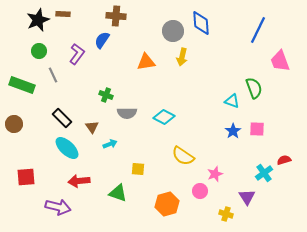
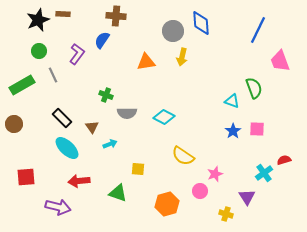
green rectangle: rotated 50 degrees counterclockwise
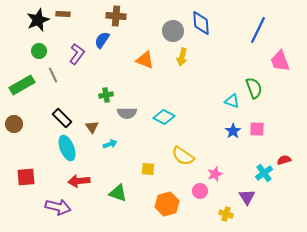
orange triangle: moved 1 px left, 2 px up; rotated 30 degrees clockwise
green cross: rotated 32 degrees counterclockwise
cyan ellipse: rotated 25 degrees clockwise
yellow square: moved 10 px right
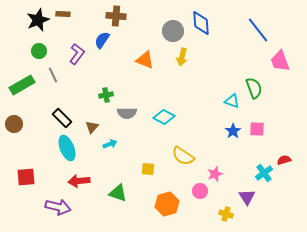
blue line: rotated 64 degrees counterclockwise
brown triangle: rotated 16 degrees clockwise
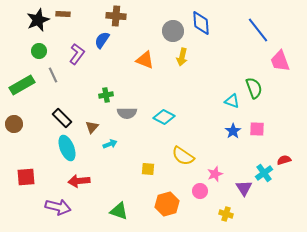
green triangle: moved 1 px right, 18 px down
purple triangle: moved 3 px left, 9 px up
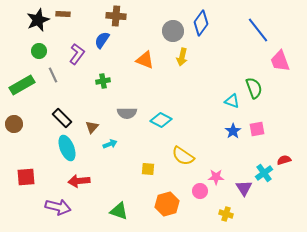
blue diamond: rotated 40 degrees clockwise
green cross: moved 3 px left, 14 px up
cyan diamond: moved 3 px left, 3 px down
pink square: rotated 14 degrees counterclockwise
pink star: moved 1 px right, 3 px down; rotated 21 degrees clockwise
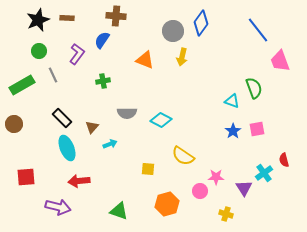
brown rectangle: moved 4 px right, 4 px down
red semicircle: rotated 88 degrees counterclockwise
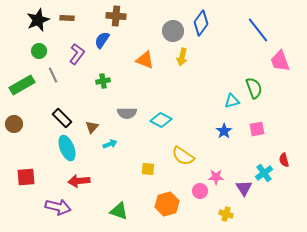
cyan triangle: rotated 35 degrees counterclockwise
blue star: moved 9 px left
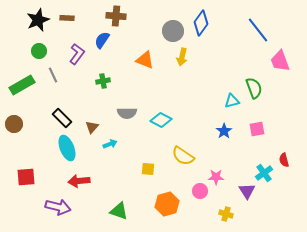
purple triangle: moved 3 px right, 3 px down
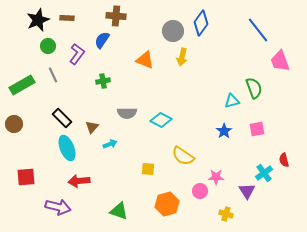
green circle: moved 9 px right, 5 px up
